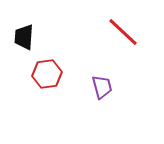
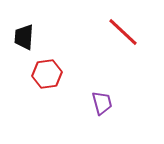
purple trapezoid: moved 16 px down
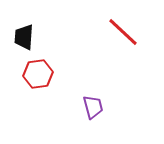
red hexagon: moved 9 px left
purple trapezoid: moved 9 px left, 4 px down
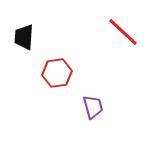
red hexagon: moved 19 px right, 1 px up
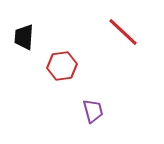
red hexagon: moved 5 px right, 7 px up
purple trapezoid: moved 4 px down
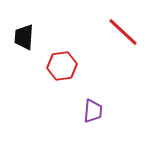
purple trapezoid: rotated 20 degrees clockwise
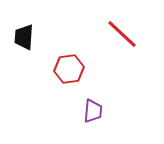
red line: moved 1 px left, 2 px down
red hexagon: moved 7 px right, 3 px down
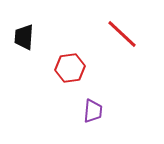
red hexagon: moved 1 px right, 1 px up
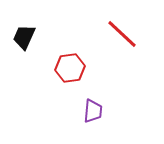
black trapezoid: rotated 20 degrees clockwise
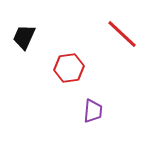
red hexagon: moved 1 px left
